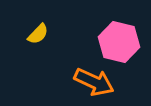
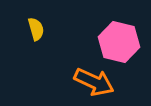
yellow semicircle: moved 2 px left, 5 px up; rotated 60 degrees counterclockwise
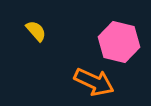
yellow semicircle: moved 2 px down; rotated 25 degrees counterclockwise
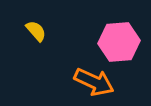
pink hexagon: rotated 18 degrees counterclockwise
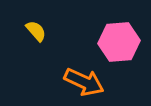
orange arrow: moved 10 px left
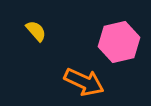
pink hexagon: rotated 9 degrees counterclockwise
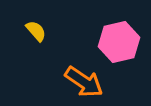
orange arrow: rotated 9 degrees clockwise
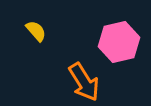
orange arrow: rotated 24 degrees clockwise
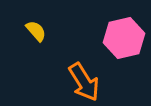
pink hexagon: moved 5 px right, 4 px up
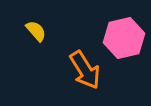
orange arrow: moved 1 px right, 12 px up
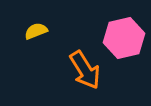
yellow semicircle: rotated 70 degrees counterclockwise
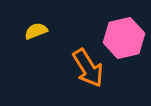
orange arrow: moved 3 px right, 2 px up
